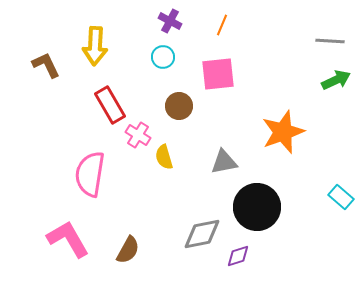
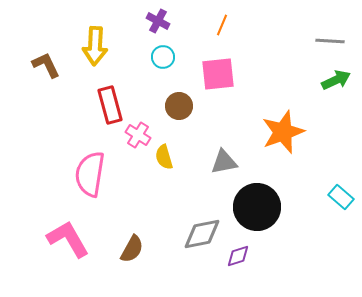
purple cross: moved 12 px left
red rectangle: rotated 15 degrees clockwise
brown semicircle: moved 4 px right, 1 px up
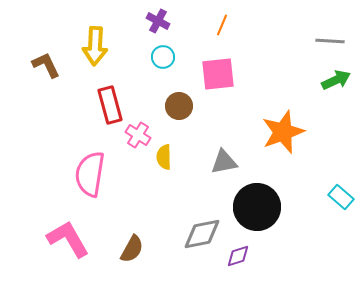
yellow semicircle: rotated 15 degrees clockwise
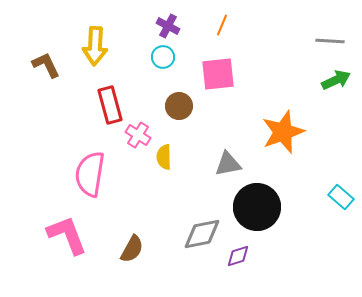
purple cross: moved 10 px right, 5 px down
gray triangle: moved 4 px right, 2 px down
pink L-shape: moved 1 px left, 4 px up; rotated 9 degrees clockwise
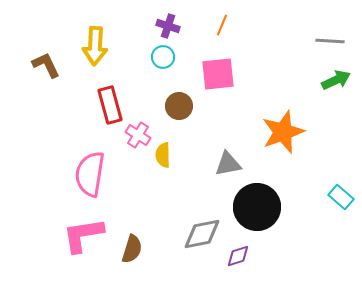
purple cross: rotated 10 degrees counterclockwise
yellow semicircle: moved 1 px left, 2 px up
pink L-shape: moved 16 px right; rotated 78 degrees counterclockwise
brown semicircle: rotated 12 degrees counterclockwise
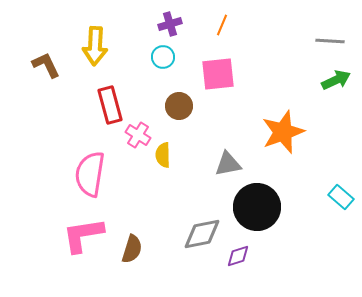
purple cross: moved 2 px right, 2 px up; rotated 35 degrees counterclockwise
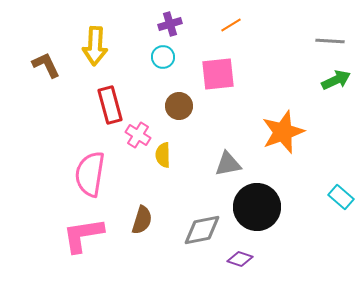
orange line: moved 9 px right; rotated 35 degrees clockwise
gray diamond: moved 4 px up
brown semicircle: moved 10 px right, 29 px up
purple diamond: moved 2 px right, 3 px down; rotated 35 degrees clockwise
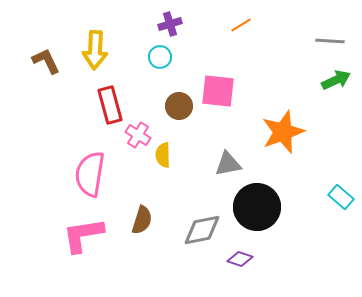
orange line: moved 10 px right
yellow arrow: moved 4 px down
cyan circle: moved 3 px left
brown L-shape: moved 4 px up
pink square: moved 17 px down; rotated 12 degrees clockwise
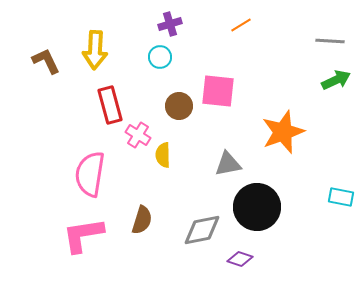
cyan rectangle: rotated 30 degrees counterclockwise
